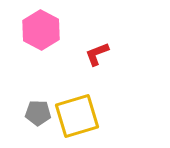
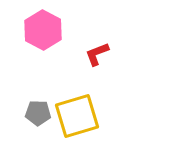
pink hexagon: moved 2 px right
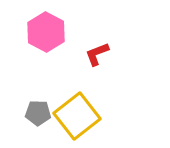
pink hexagon: moved 3 px right, 2 px down
yellow square: rotated 21 degrees counterclockwise
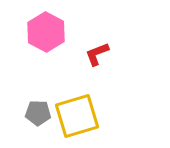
yellow square: rotated 21 degrees clockwise
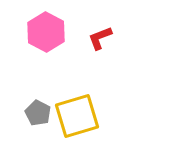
red L-shape: moved 3 px right, 16 px up
gray pentagon: rotated 25 degrees clockwise
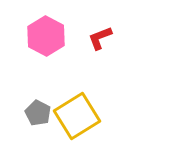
pink hexagon: moved 4 px down
yellow square: rotated 15 degrees counterclockwise
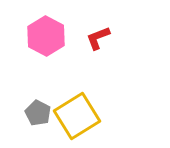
red L-shape: moved 2 px left
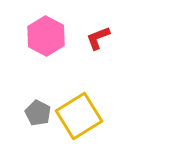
yellow square: moved 2 px right
